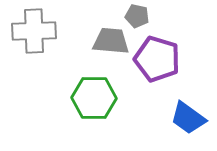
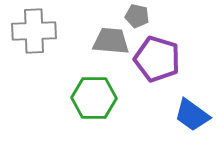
blue trapezoid: moved 4 px right, 3 px up
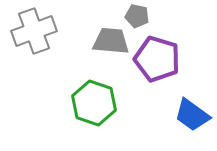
gray cross: rotated 18 degrees counterclockwise
green hexagon: moved 5 px down; rotated 18 degrees clockwise
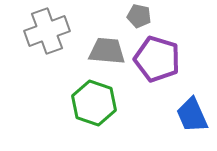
gray pentagon: moved 2 px right
gray cross: moved 13 px right
gray trapezoid: moved 4 px left, 10 px down
blue trapezoid: rotated 30 degrees clockwise
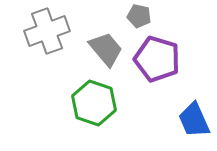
gray trapezoid: moved 1 px left, 2 px up; rotated 45 degrees clockwise
blue trapezoid: moved 2 px right, 5 px down
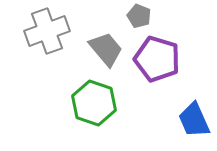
gray pentagon: rotated 10 degrees clockwise
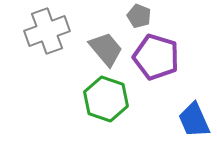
purple pentagon: moved 1 px left, 2 px up
green hexagon: moved 12 px right, 4 px up
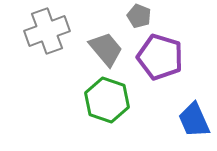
purple pentagon: moved 4 px right
green hexagon: moved 1 px right, 1 px down
